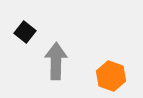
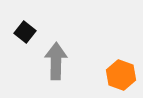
orange hexagon: moved 10 px right, 1 px up
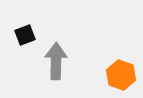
black square: moved 3 px down; rotated 30 degrees clockwise
